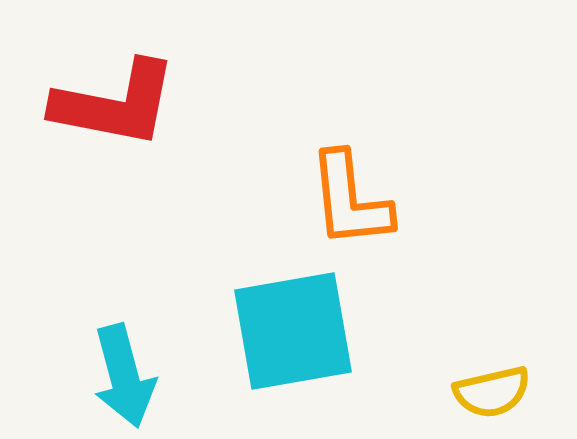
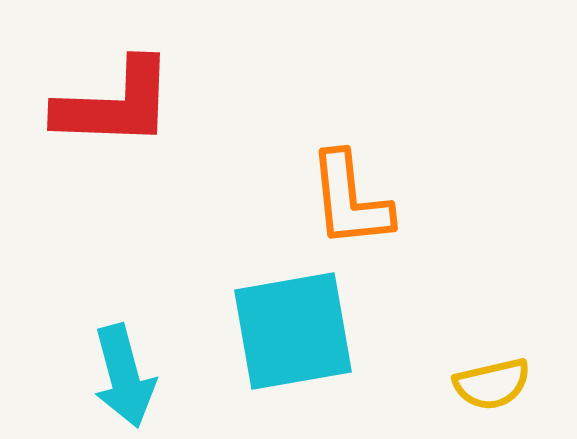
red L-shape: rotated 9 degrees counterclockwise
yellow semicircle: moved 8 px up
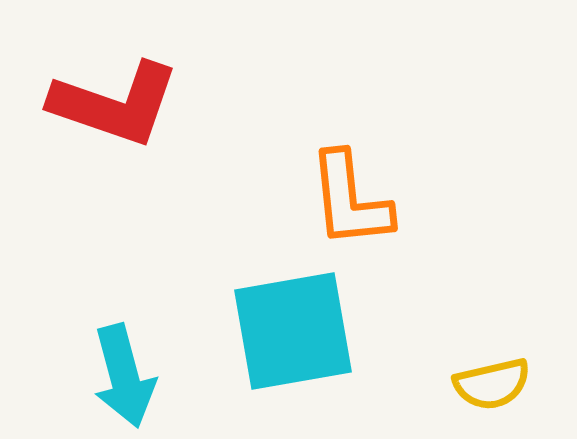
red L-shape: rotated 17 degrees clockwise
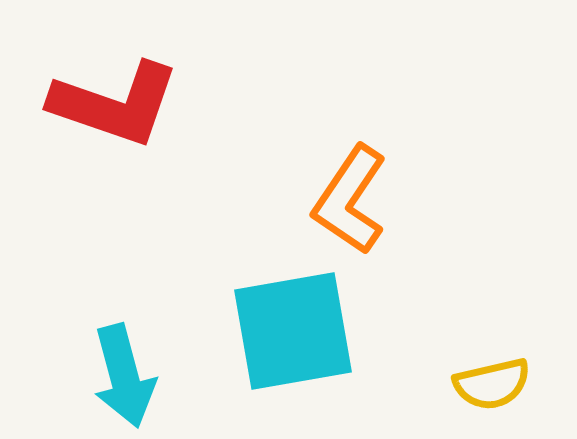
orange L-shape: rotated 40 degrees clockwise
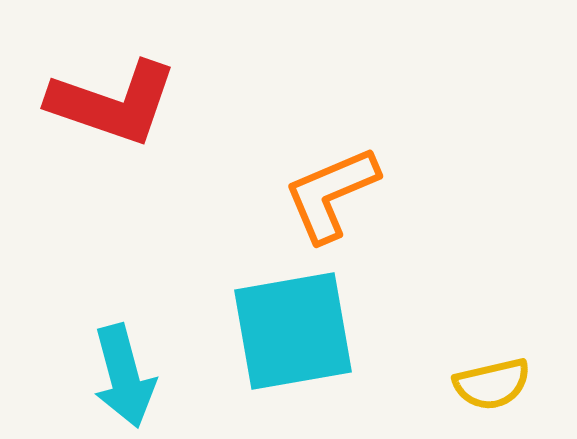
red L-shape: moved 2 px left, 1 px up
orange L-shape: moved 19 px left, 6 px up; rotated 33 degrees clockwise
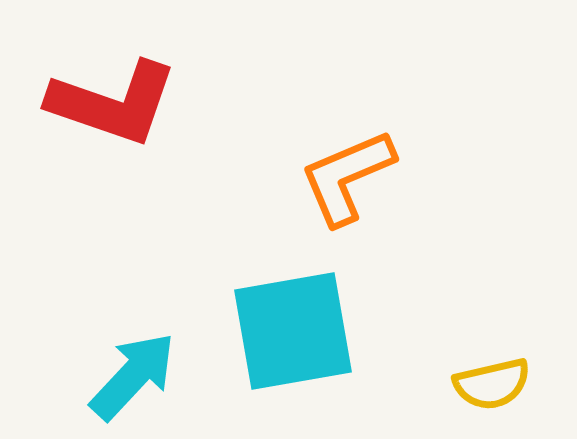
orange L-shape: moved 16 px right, 17 px up
cyan arrow: moved 9 px right; rotated 122 degrees counterclockwise
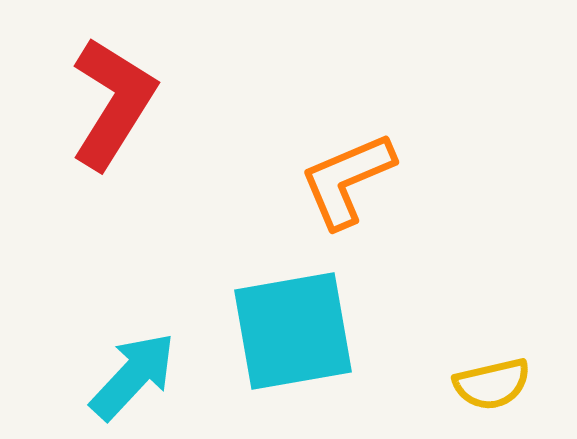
red L-shape: rotated 77 degrees counterclockwise
orange L-shape: moved 3 px down
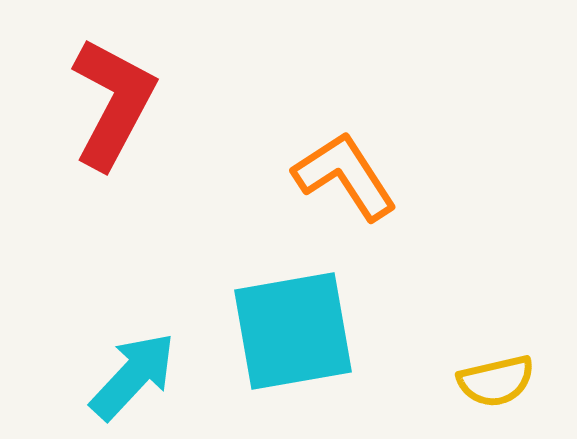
red L-shape: rotated 4 degrees counterclockwise
orange L-shape: moved 2 px left, 4 px up; rotated 80 degrees clockwise
yellow semicircle: moved 4 px right, 3 px up
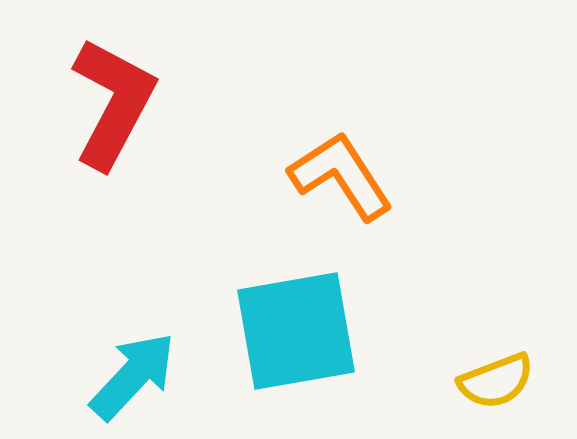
orange L-shape: moved 4 px left
cyan square: moved 3 px right
yellow semicircle: rotated 8 degrees counterclockwise
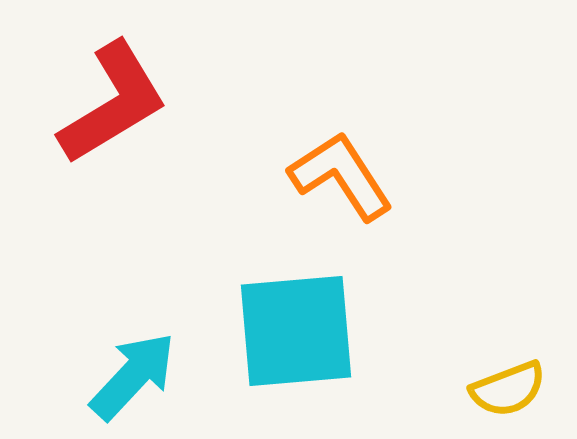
red L-shape: rotated 31 degrees clockwise
cyan square: rotated 5 degrees clockwise
yellow semicircle: moved 12 px right, 8 px down
